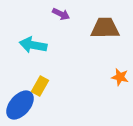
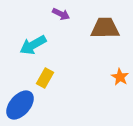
cyan arrow: rotated 40 degrees counterclockwise
orange star: rotated 18 degrees clockwise
yellow rectangle: moved 5 px right, 8 px up
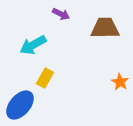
orange star: moved 5 px down
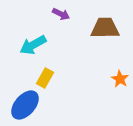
orange star: moved 3 px up
blue ellipse: moved 5 px right
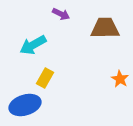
blue ellipse: rotated 32 degrees clockwise
